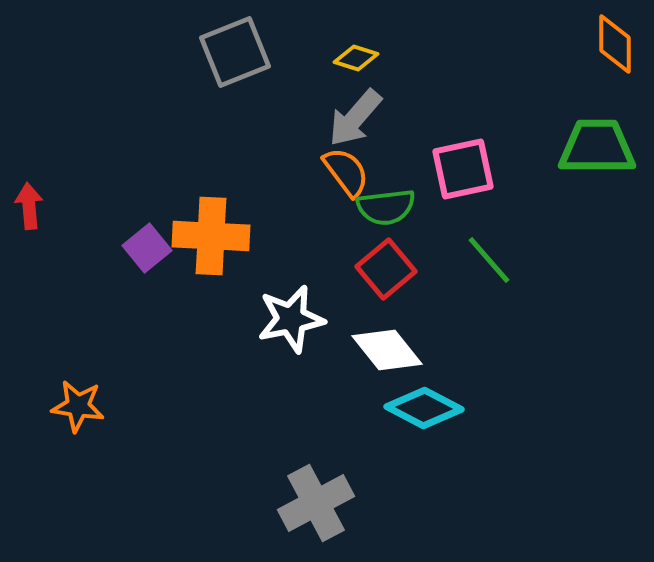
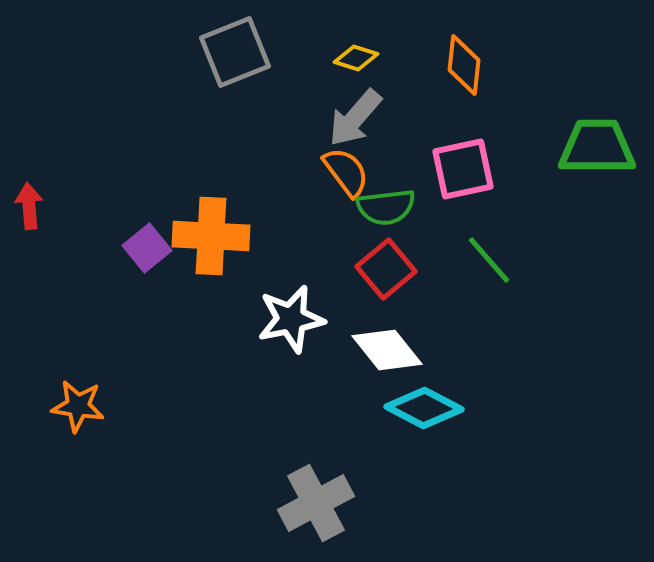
orange diamond: moved 151 px left, 21 px down; rotated 6 degrees clockwise
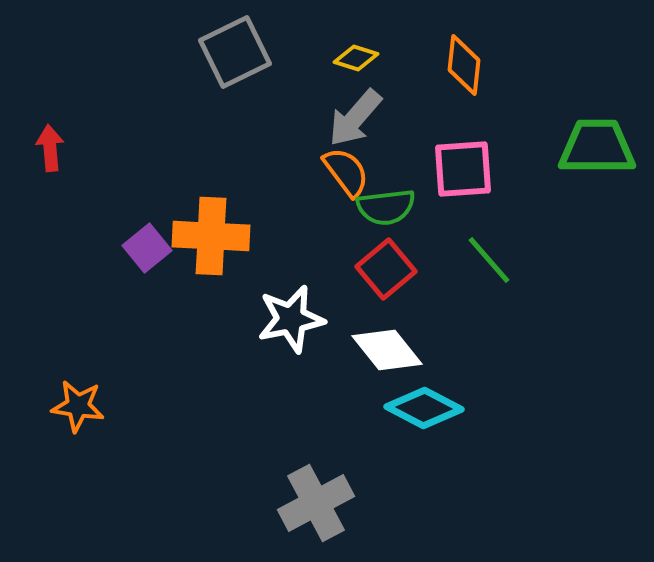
gray square: rotated 4 degrees counterclockwise
pink square: rotated 8 degrees clockwise
red arrow: moved 21 px right, 58 px up
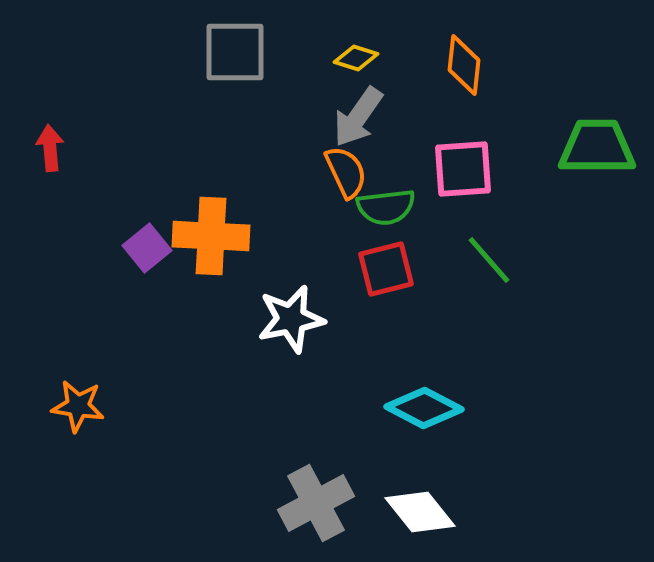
gray square: rotated 26 degrees clockwise
gray arrow: moved 3 px right, 1 px up; rotated 6 degrees counterclockwise
orange semicircle: rotated 12 degrees clockwise
red square: rotated 26 degrees clockwise
white diamond: moved 33 px right, 162 px down
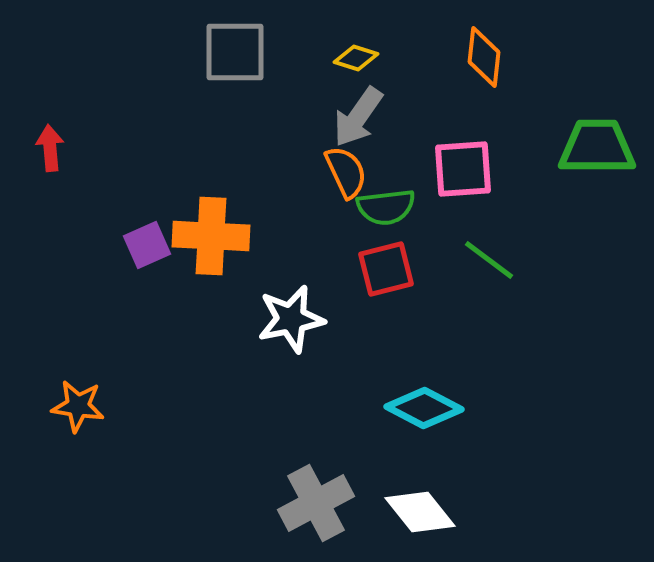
orange diamond: moved 20 px right, 8 px up
purple square: moved 3 px up; rotated 15 degrees clockwise
green line: rotated 12 degrees counterclockwise
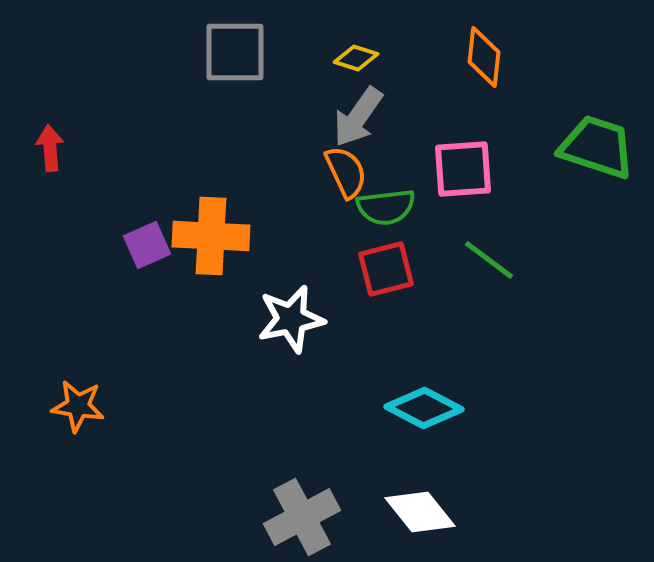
green trapezoid: rotated 18 degrees clockwise
gray cross: moved 14 px left, 14 px down
